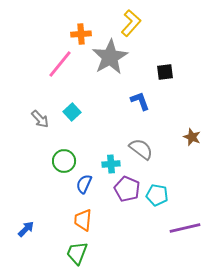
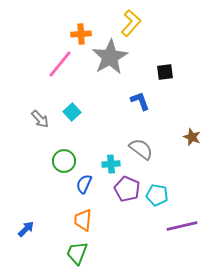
purple line: moved 3 px left, 2 px up
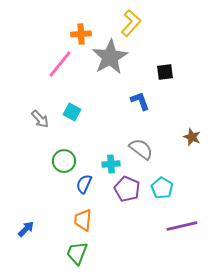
cyan square: rotated 18 degrees counterclockwise
cyan pentagon: moved 5 px right, 7 px up; rotated 20 degrees clockwise
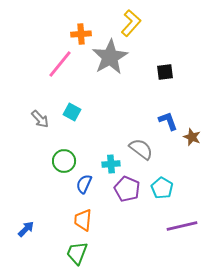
blue L-shape: moved 28 px right, 20 px down
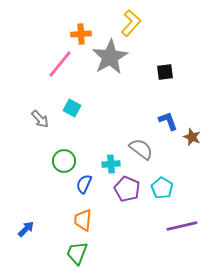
cyan square: moved 4 px up
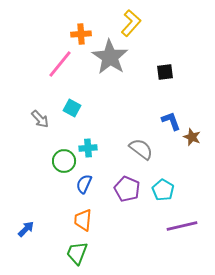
gray star: rotated 9 degrees counterclockwise
blue L-shape: moved 3 px right
cyan cross: moved 23 px left, 16 px up
cyan pentagon: moved 1 px right, 2 px down
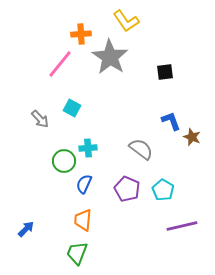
yellow L-shape: moved 5 px left, 2 px up; rotated 104 degrees clockwise
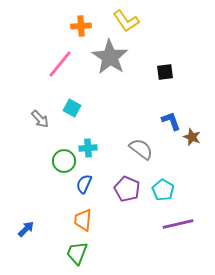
orange cross: moved 8 px up
purple line: moved 4 px left, 2 px up
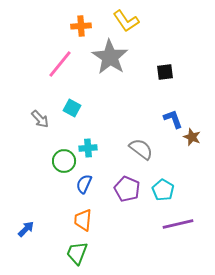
blue L-shape: moved 2 px right, 2 px up
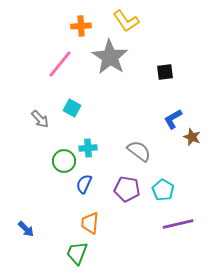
blue L-shape: rotated 100 degrees counterclockwise
gray semicircle: moved 2 px left, 2 px down
purple pentagon: rotated 15 degrees counterclockwise
orange trapezoid: moved 7 px right, 3 px down
blue arrow: rotated 90 degrees clockwise
